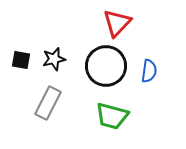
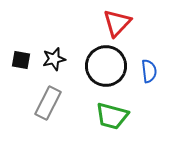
blue semicircle: rotated 15 degrees counterclockwise
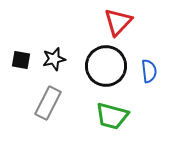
red triangle: moved 1 px right, 1 px up
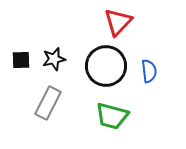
black square: rotated 12 degrees counterclockwise
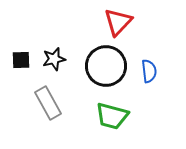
gray rectangle: rotated 56 degrees counterclockwise
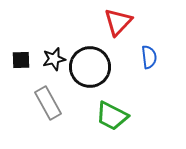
black circle: moved 16 px left, 1 px down
blue semicircle: moved 14 px up
green trapezoid: rotated 12 degrees clockwise
